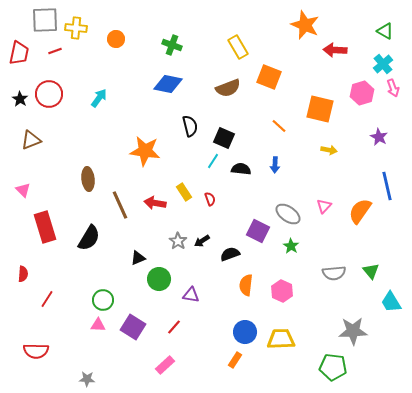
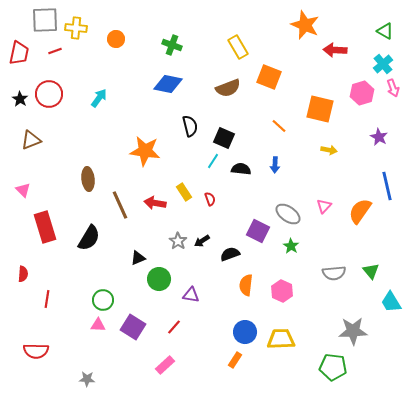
red line at (47, 299): rotated 24 degrees counterclockwise
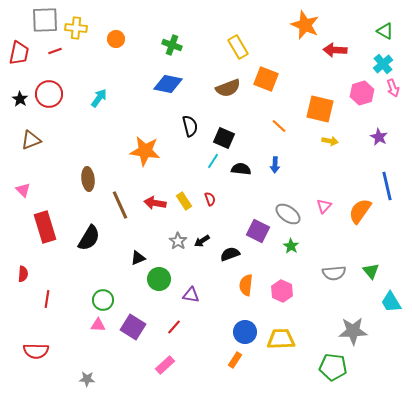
orange square at (269, 77): moved 3 px left, 2 px down
yellow arrow at (329, 150): moved 1 px right, 9 px up
yellow rectangle at (184, 192): moved 9 px down
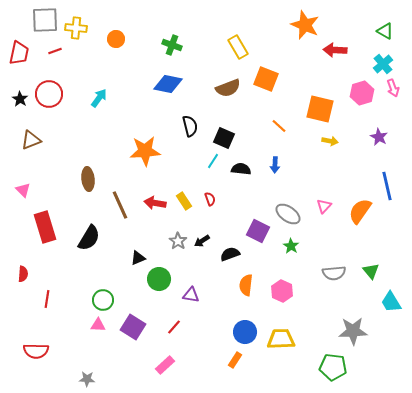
orange star at (145, 151): rotated 12 degrees counterclockwise
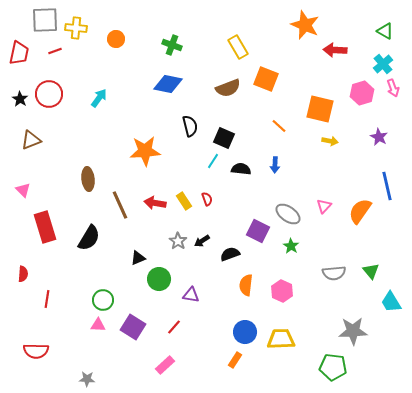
red semicircle at (210, 199): moved 3 px left
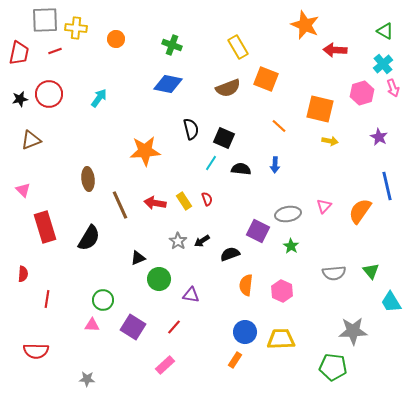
black star at (20, 99): rotated 28 degrees clockwise
black semicircle at (190, 126): moved 1 px right, 3 px down
cyan line at (213, 161): moved 2 px left, 2 px down
gray ellipse at (288, 214): rotated 45 degrees counterclockwise
pink triangle at (98, 325): moved 6 px left
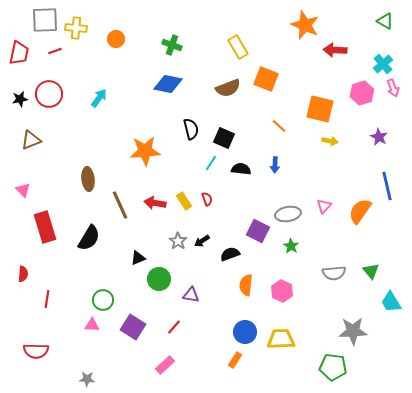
green triangle at (385, 31): moved 10 px up
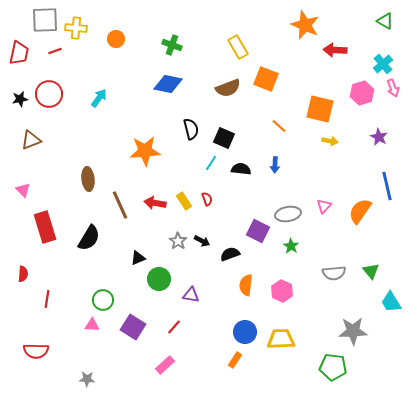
black arrow at (202, 241): rotated 119 degrees counterclockwise
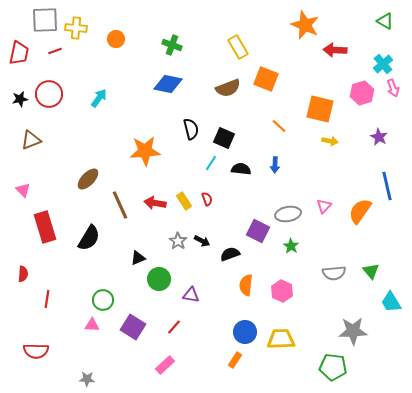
brown ellipse at (88, 179): rotated 50 degrees clockwise
